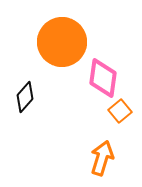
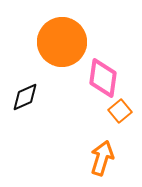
black diamond: rotated 24 degrees clockwise
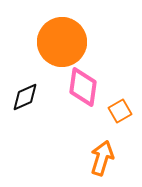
pink diamond: moved 20 px left, 9 px down
orange square: rotated 10 degrees clockwise
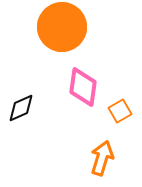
orange circle: moved 15 px up
black diamond: moved 4 px left, 11 px down
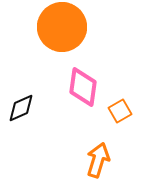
orange arrow: moved 4 px left, 2 px down
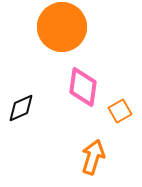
orange arrow: moved 5 px left, 3 px up
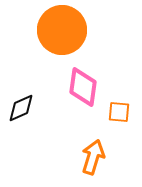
orange circle: moved 3 px down
orange square: moved 1 px left, 1 px down; rotated 35 degrees clockwise
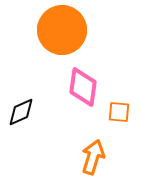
black diamond: moved 4 px down
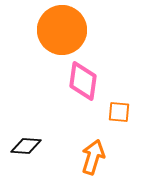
pink diamond: moved 6 px up
black diamond: moved 5 px right, 34 px down; rotated 28 degrees clockwise
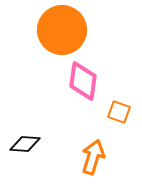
orange square: rotated 15 degrees clockwise
black diamond: moved 1 px left, 2 px up
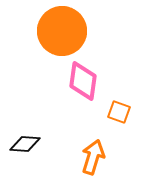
orange circle: moved 1 px down
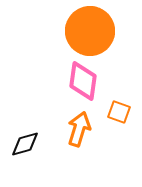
orange circle: moved 28 px right
black diamond: rotated 20 degrees counterclockwise
orange arrow: moved 14 px left, 28 px up
